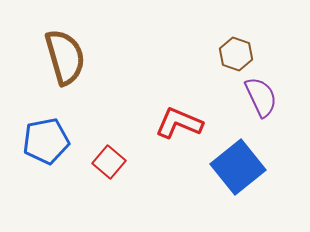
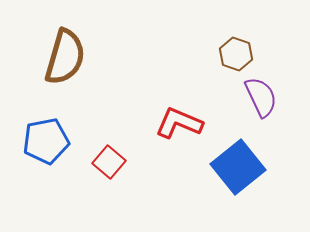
brown semicircle: rotated 32 degrees clockwise
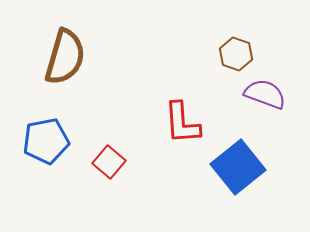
purple semicircle: moved 4 px right, 3 px up; rotated 45 degrees counterclockwise
red L-shape: moved 3 px right; rotated 117 degrees counterclockwise
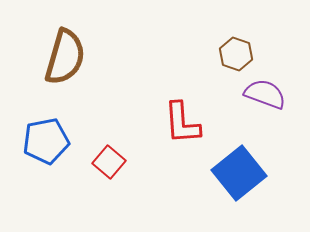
blue square: moved 1 px right, 6 px down
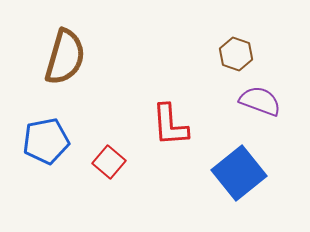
purple semicircle: moved 5 px left, 7 px down
red L-shape: moved 12 px left, 2 px down
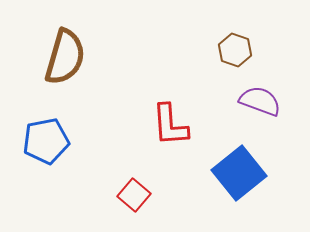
brown hexagon: moved 1 px left, 4 px up
red square: moved 25 px right, 33 px down
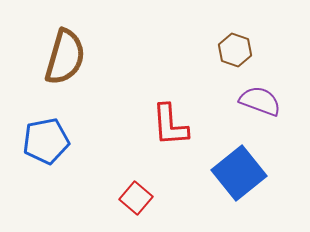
red square: moved 2 px right, 3 px down
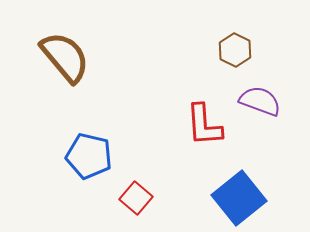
brown hexagon: rotated 8 degrees clockwise
brown semicircle: rotated 56 degrees counterclockwise
red L-shape: moved 34 px right
blue pentagon: moved 43 px right, 15 px down; rotated 24 degrees clockwise
blue square: moved 25 px down
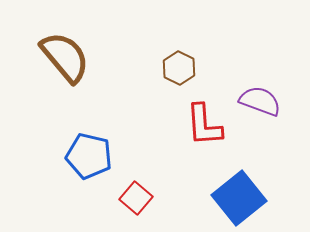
brown hexagon: moved 56 px left, 18 px down
